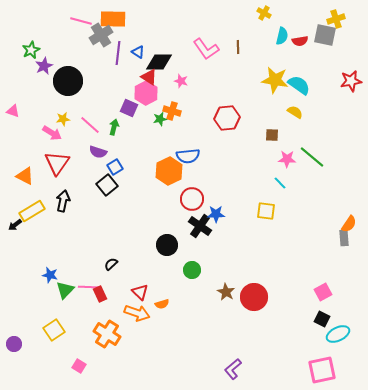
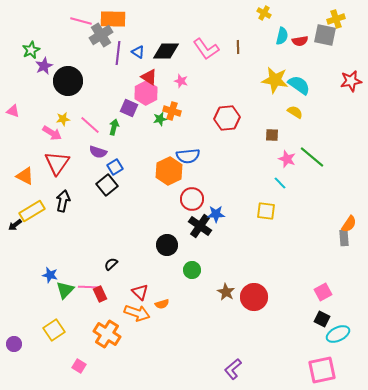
black diamond at (159, 62): moved 7 px right, 11 px up
pink star at (287, 159): rotated 18 degrees clockwise
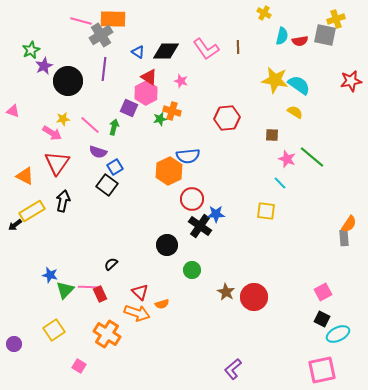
purple line at (118, 53): moved 14 px left, 16 px down
black square at (107, 185): rotated 15 degrees counterclockwise
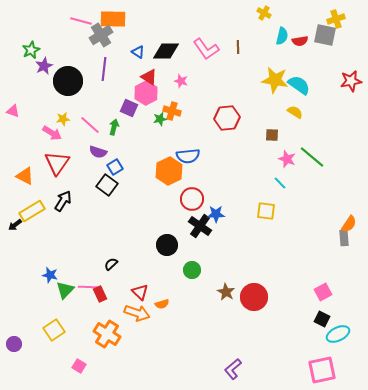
black arrow at (63, 201): rotated 20 degrees clockwise
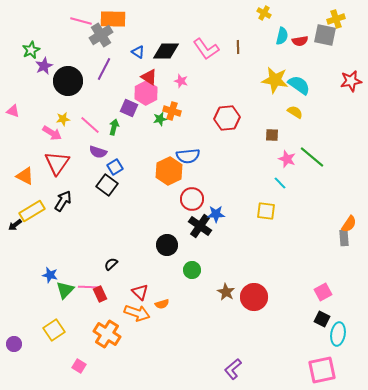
purple line at (104, 69): rotated 20 degrees clockwise
cyan ellipse at (338, 334): rotated 55 degrees counterclockwise
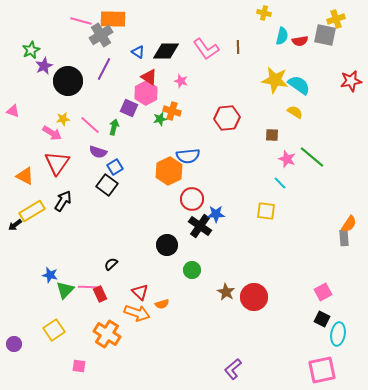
yellow cross at (264, 13): rotated 16 degrees counterclockwise
pink square at (79, 366): rotated 24 degrees counterclockwise
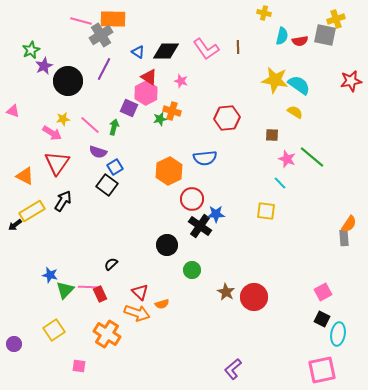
blue semicircle at (188, 156): moved 17 px right, 2 px down
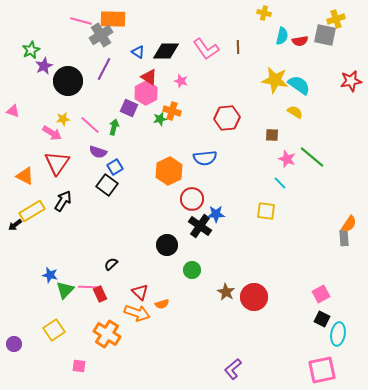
pink square at (323, 292): moved 2 px left, 2 px down
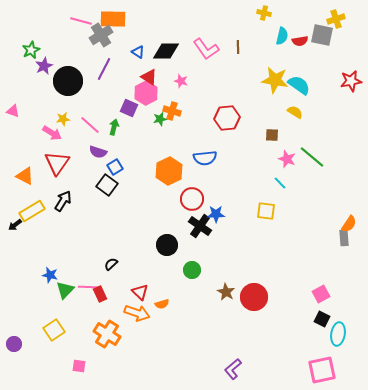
gray square at (325, 35): moved 3 px left
